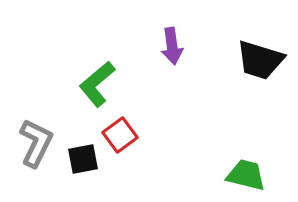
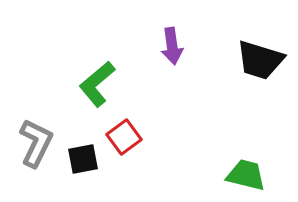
red square: moved 4 px right, 2 px down
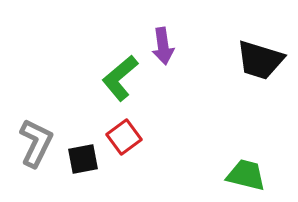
purple arrow: moved 9 px left
green L-shape: moved 23 px right, 6 px up
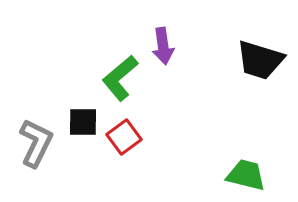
black square: moved 37 px up; rotated 12 degrees clockwise
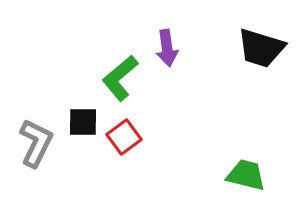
purple arrow: moved 4 px right, 2 px down
black trapezoid: moved 1 px right, 12 px up
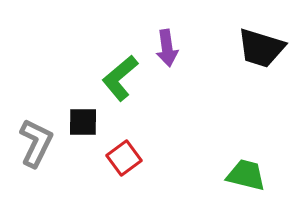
red square: moved 21 px down
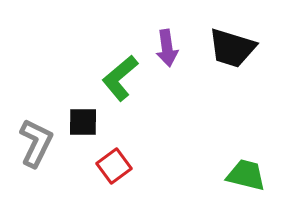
black trapezoid: moved 29 px left
red square: moved 10 px left, 8 px down
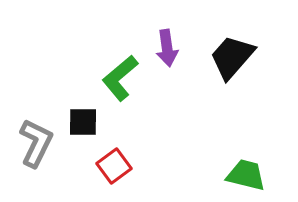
black trapezoid: moved 9 px down; rotated 114 degrees clockwise
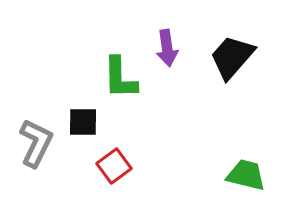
green L-shape: rotated 51 degrees counterclockwise
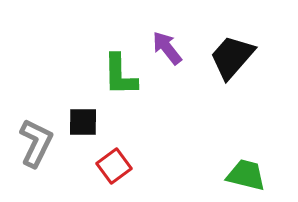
purple arrow: rotated 150 degrees clockwise
green L-shape: moved 3 px up
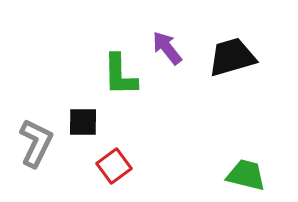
black trapezoid: rotated 33 degrees clockwise
